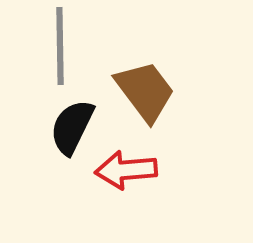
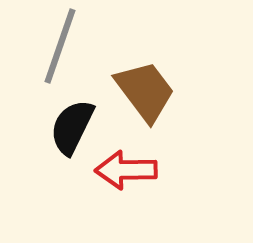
gray line: rotated 20 degrees clockwise
red arrow: rotated 4 degrees clockwise
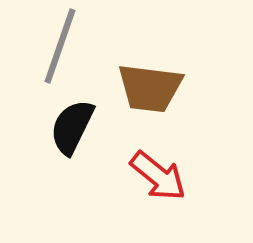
brown trapezoid: moved 5 px right, 3 px up; rotated 134 degrees clockwise
red arrow: moved 32 px right, 6 px down; rotated 140 degrees counterclockwise
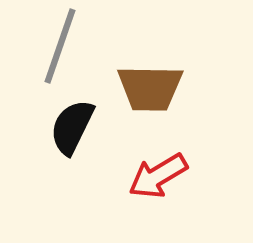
brown trapezoid: rotated 6 degrees counterclockwise
red arrow: rotated 110 degrees clockwise
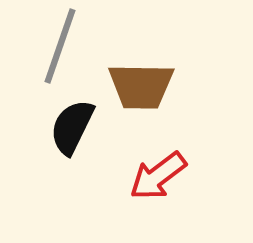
brown trapezoid: moved 9 px left, 2 px up
red arrow: rotated 6 degrees counterclockwise
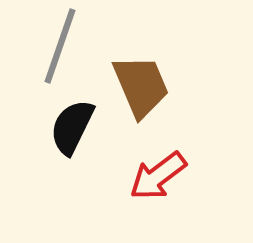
brown trapezoid: rotated 114 degrees counterclockwise
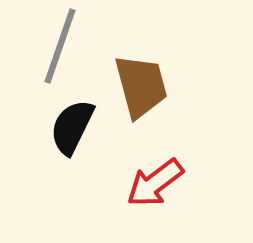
brown trapezoid: rotated 8 degrees clockwise
red arrow: moved 3 px left, 7 px down
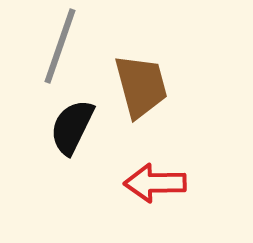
red arrow: rotated 36 degrees clockwise
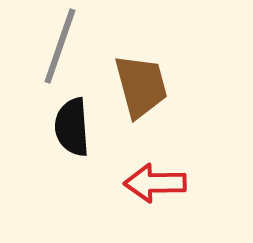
black semicircle: rotated 30 degrees counterclockwise
